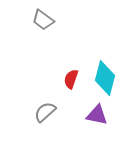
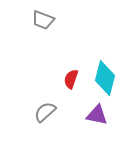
gray trapezoid: rotated 15 degrees counterclockwise
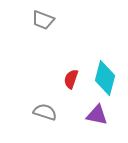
gray semicircle: rotated 60 degrees clockwise
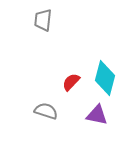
gray trapezoid: rotated 75 degrees clockwise
red semicircle: moved 3 px down; rotated 24 degrees clockwise
gray semicircle: moved 1 px right, 1 px up
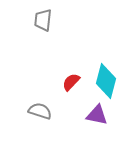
cyan diamond: moved 1 px right, 3 px down
gray semicircle: moved 6 px left
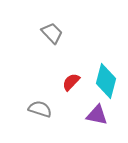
gray trapezoid: moved 9 px right, 13 px down; rotated 130 degrees clockwise
gray semicircle: moved 2 px up
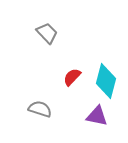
gray trapezoid: moved 5 px left
red semicircle: moved 1 px right, 5 px up
purple triangle: moved 1 px down
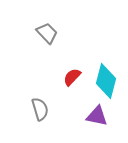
gray semicircle: rotated 55 degrees clockwise
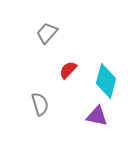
gray trapezoid: rotated 95 degrees counterclockwise
red semicircle: moved 4 px left, 7 px up
gray semicircle: moved 5 px up
